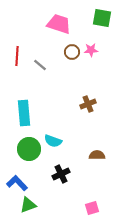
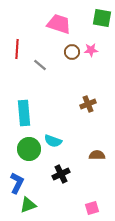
red line: moved 7 px up
blue L-shape: rotated 70 degrees clockwise
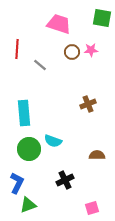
black cross: moved 4 px right, 6 px down
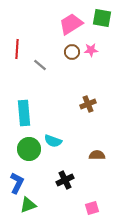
pink trapezoid: moved 12 px right; rotated 50 degrees counterclockwise
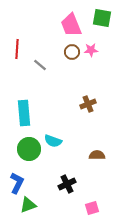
pink trapezoid: moved 1 px down; rotated 80 degrees counterclockwise
black cross: moved 2 px right, 4 px down
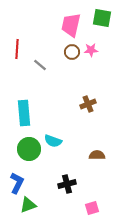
pink trapezoid: rotated 35 degrees clockwise
black cross: rotated 12 degrees clockwise
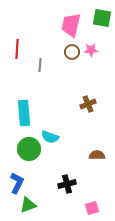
gray line: rotated 56 degrees clockwise
cyan semicircle: moved 3 px left, 4 px up
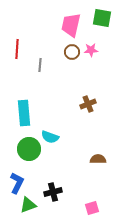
brown semicircle: moved 1 px right, 4 px down
black cross: moved 14 px left, 8 px down
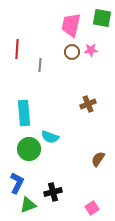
brown semicircle: rotated 56 degrees counterclockwise
pink square: rotated 16 degrees counterclockwise
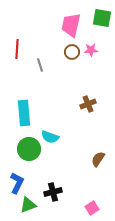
gray line: rotated 24 degrees counterclockwise
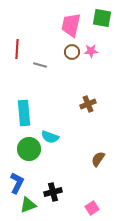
pink star: moved 1 px down
gray line: rotated 56 degrees counterclockwise
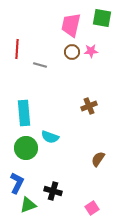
brown cross: moved 1 px right, 2 px down
green circle: moved 3 px left, 1 px up
black cross: moved 1 px up; rotated 30 degrees clockwise
